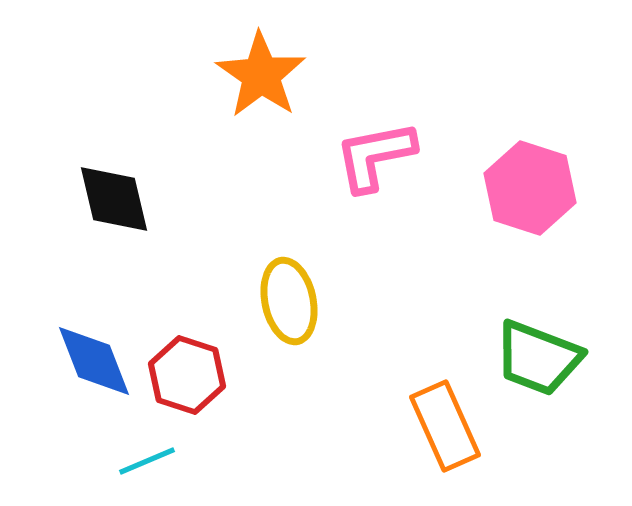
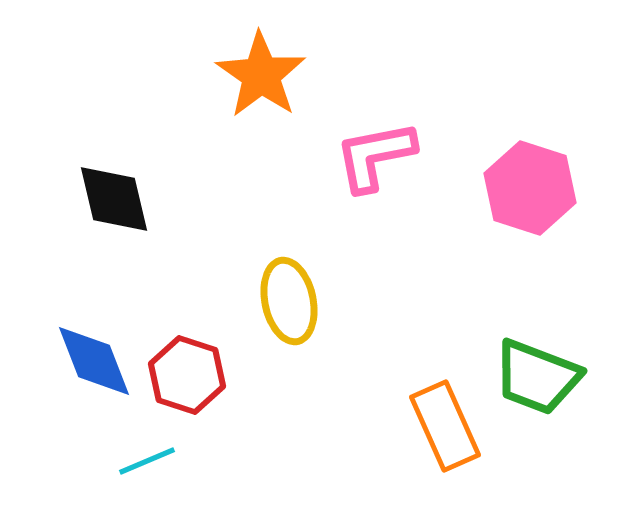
green trapezoid: moved 1 px left, 19 px down
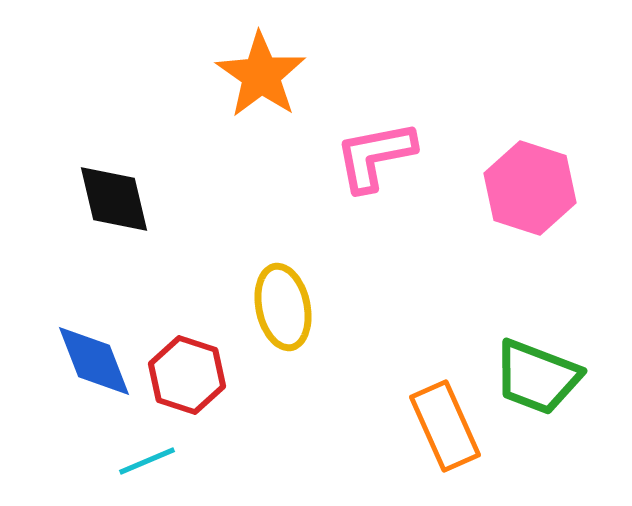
yellow ellipse: moved 6 px left, 6 px down
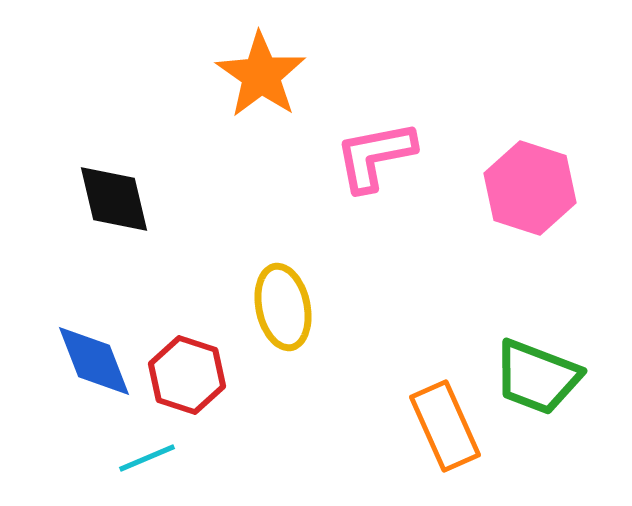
cyan line: moved 3 px up
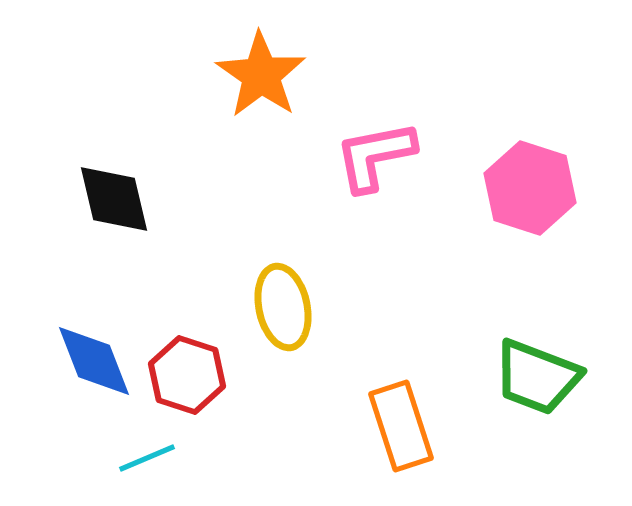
orange rectangle: moved 44 px left; rotated 6 degrees clockwise
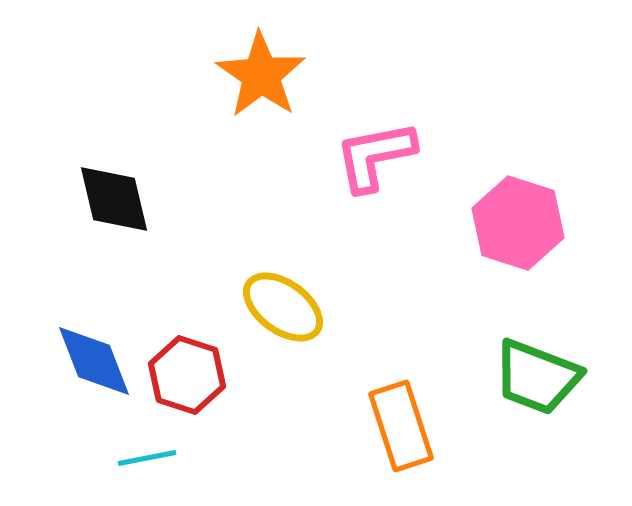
pink hexagon: moved 12 px left, 35 px down
yellow ellipse: rotated 42 degrees counterclockwise
cyan line: rotated 12 degrees clockwise
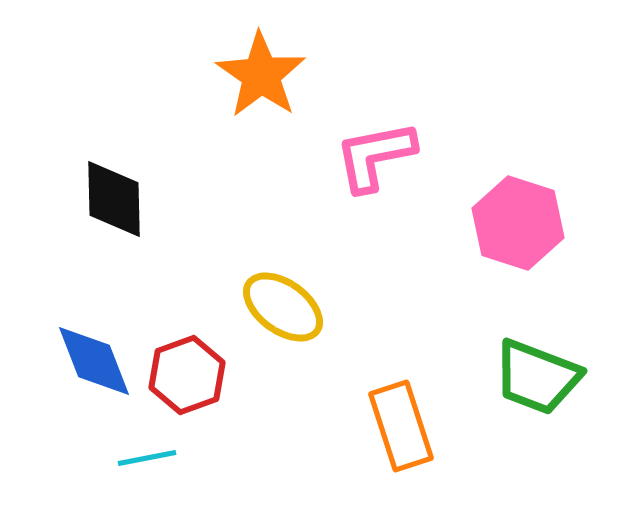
black diamond: rotated 12 degrees clockwise
red hexagon: rotated 22 degrees clockwise
